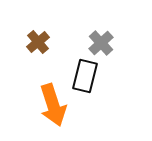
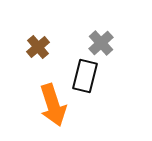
brown cross: moved 5 px down
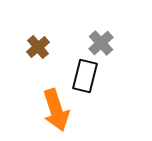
orange arrow: moved 3 px right, 5 px down
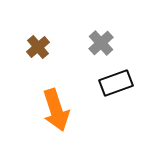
black rectangle: moved 31 px right, 7 px down; rotated 56 degrees clockwise
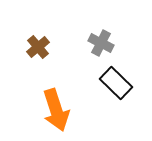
gray cross: rotated 20 degrees counterclockwise
black rectangle: rotated 64 degrees clockwise
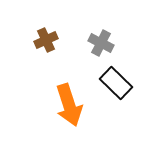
brown cross: moved 8 px right, 7 px up; rotated 15 degrees clockwise
orange arrow: moved 13 px right, 5 px up
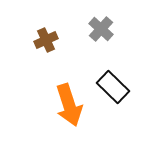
gray cross: moved 14 px up; rotated 15 degrees clockwise
black rectangle: moved 3 px left, 4 px down
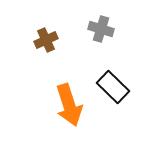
gray cross: rotated 25 degrees counterclockwise
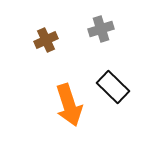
gray cross: rotated 35 degrees counterclockwise
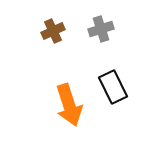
brown cross: moved 7 px right, 9 px up
black rectangle: rotated 20 degrees clockwise
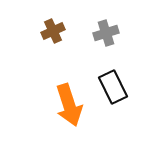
gray cross: moved 5 px right, 4 px down
